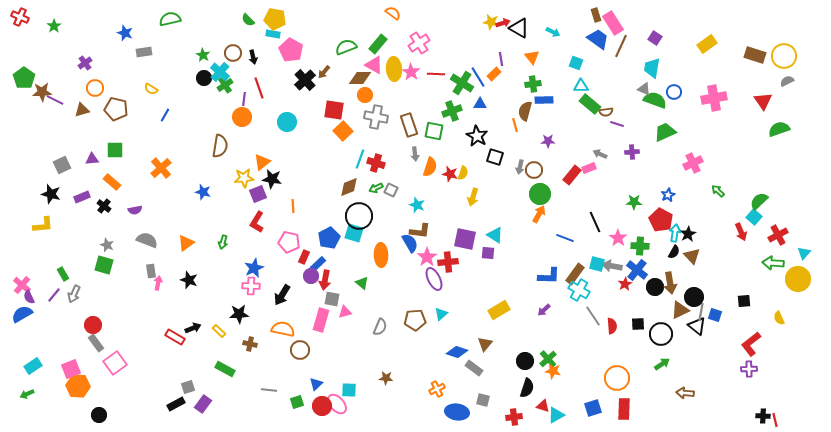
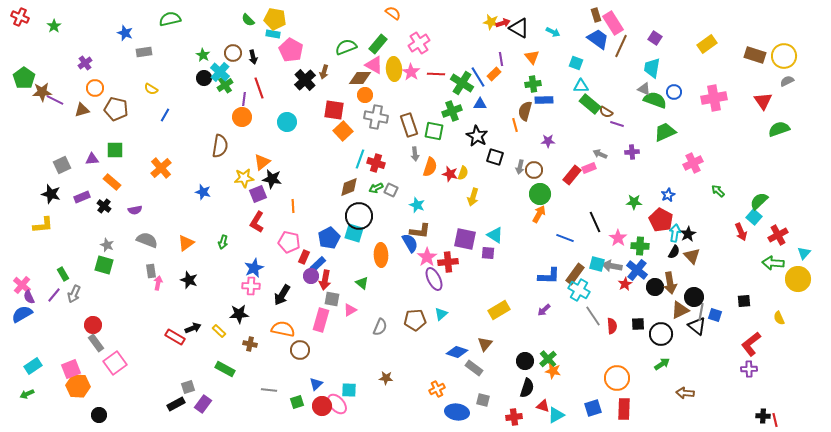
brown arrow at (324, 72): rotated 24 degrees counterclockwise
brown semicircle at (606, 112): rotated 40 degrees clockwise
pink triangle at (345, 312): moved 5 px right, 2 px up; rotated 16 degrees counterclockwise
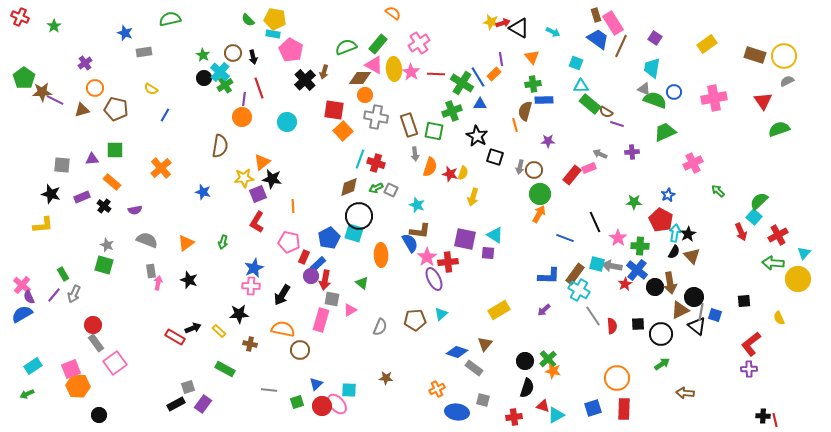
gray square at (62, 165): rotated 30 degrees clockwise
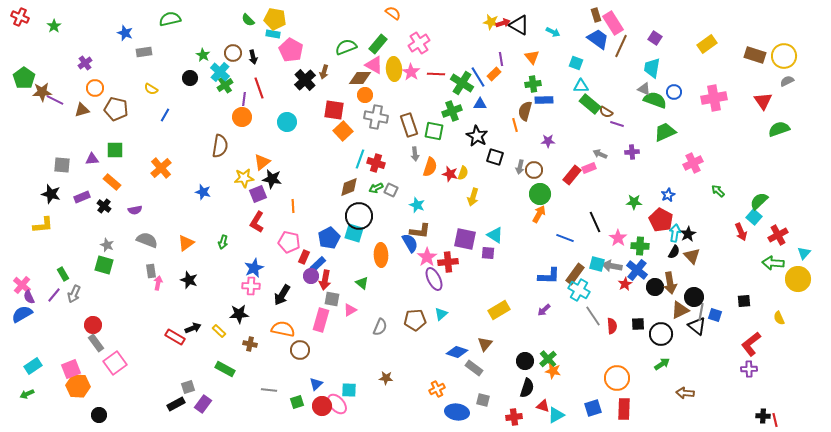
black triangle at (519, 28): moved 3 px up
black circle at (204, 78): moved 14 px left
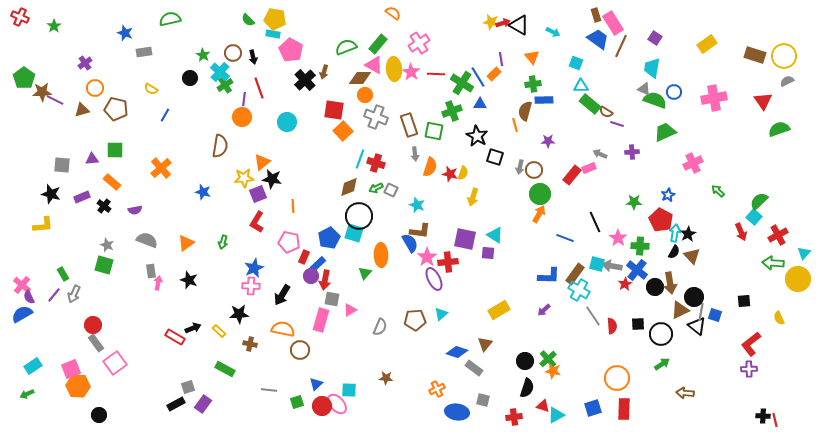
gray cross at (376, 117): rotated 10 degrees clockwise
green triangle at (362, 283): moved 3 px right, 10 px up; rotated 32 degrees clockwise
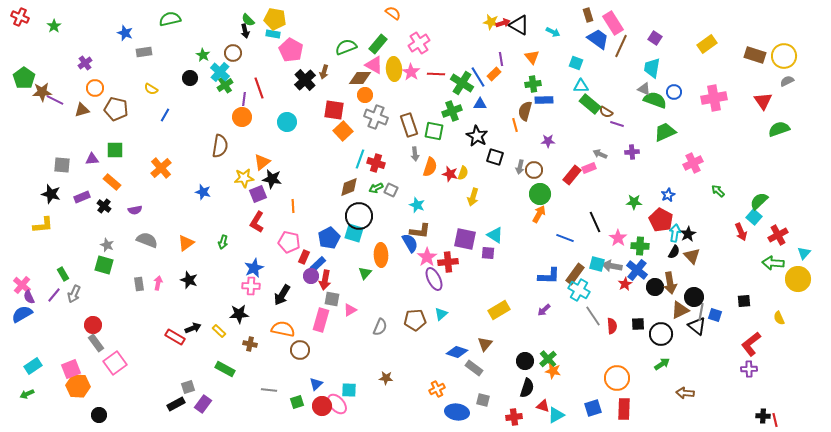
brown rectangle at (596, 15): moved 8 px left
black arrow at (253, 57): moved 8 px left, 26 px up
gray rectangle at (151, 271): moved 12 px left, 13 px down
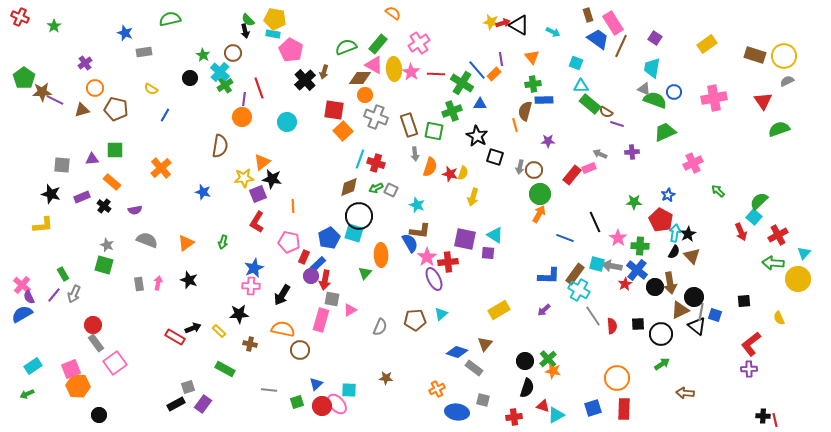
blue line at (478, 77): moved 1 px left, 7 px up; rotated 10 degrees counterclockwise
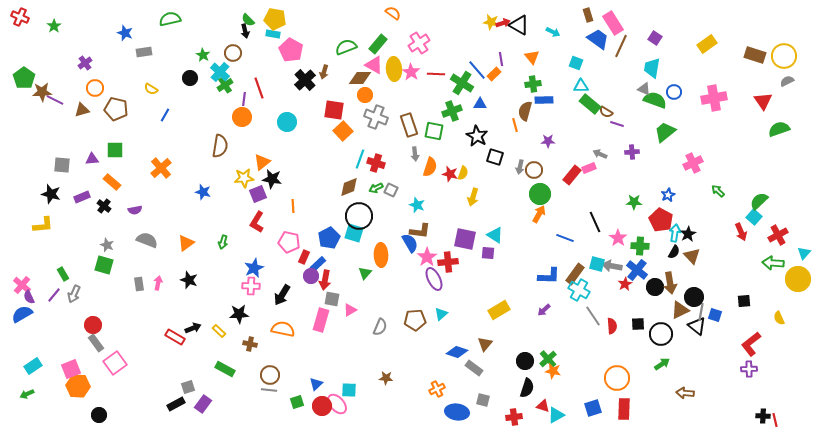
green trapezoid at (665, 132): rotated 15 degrees counterclockwise
brown circle at (300, 350): moved 30 px left, 25 px down
